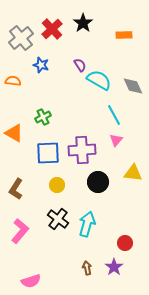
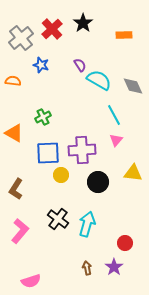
yellow circle: moved 4 px right, 10 px up
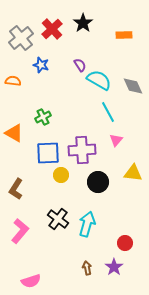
cyan line: moved 6 px left, 3 px up
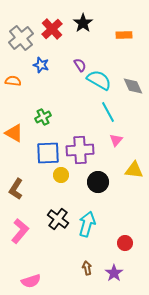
purple cross: moved 2 px left
yellow triangle: moved 1 px right, 3 px up
purple star: moved 6 px down
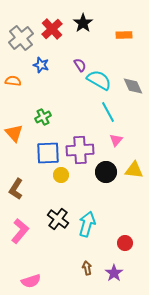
orange triangle: rotated 18 degrees clockwise
black circle: moved 8 px right, 10 px up
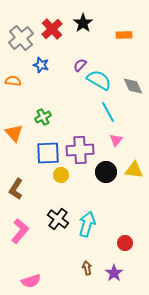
purple semicircle: rotated 104 degrees counterclockwise
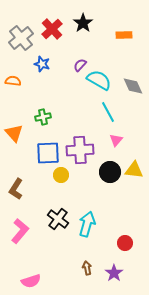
blue star: moved 1 px right, 1 px up
green cross: rotated 14 degrees clockwise
black circle: moved 4 px right
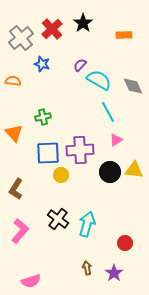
pink triangle: rotated 16 degrees clockwise
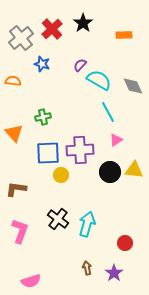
brown L-shape: rotated 65 degrees clockwise
pink L-shape: rotated 20 degrees counterclockwise
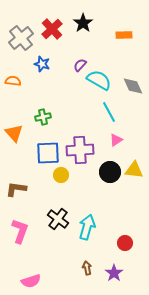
cyan line: moved 1 px right
cyan arrow: moved 3 px down
